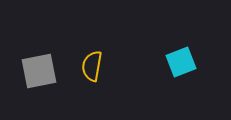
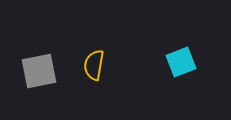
yellow semicircle: moved 2 px right, 1 px up
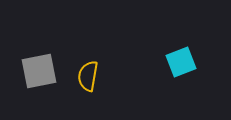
yellow semicircle: moved 6 px left, 11 px down
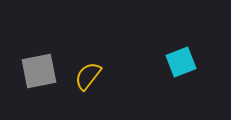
yellow semicircle: rotated 28 degrees clockwise
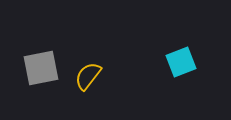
gray square: moved 2 px right, 3 px up
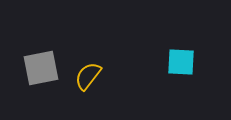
cyan square: rotated 24 degrees clockwise
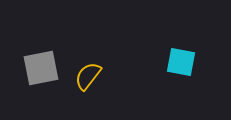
cyan square: rotated 8 degrees clockwise
